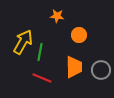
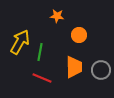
yellow arrow: moved 3 px left
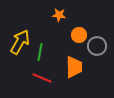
orange star: moved 2 px right, 1 px up
gray circle: moved 4 px left, 24 px up
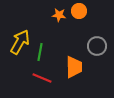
orange circle: moved 24 px up
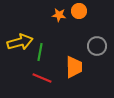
yellow arrow: rotated 45 degrees clockwise
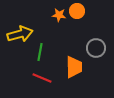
orange circle: moved 2 px left
yellow arrow: moved 8 px up
gray circle: moved 1 px left, 2 px down
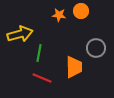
orange circle: moved 4 px right
green line: moved 1 px left, 1 px down
